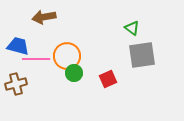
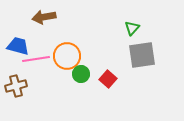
green triangle: rotated 35 degrees clockwise
pink line: rotated 8 degrees counterclockwise
green circle: moved 7 px right, 1 px down
red square: rotated 24 degrees counterclockwise
brown cross: moved 2 px down
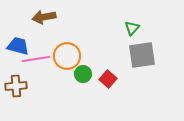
green circle: moved 2 px right
brown cross: rotated 10 degrees clockwise
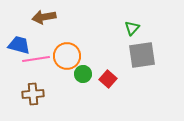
blue trapezoid: moved 1 px right, 1 px up
brown cross: moved 17 px right, 8 px down
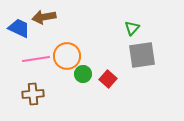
blue trapezoid: moved 17 px up; rotated 10 degrees clockwise
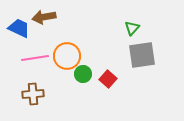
pink line: moved 1 px left, 1 px up
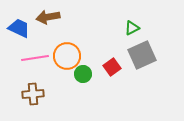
brown arrow: moved 4 px right
green triangle: rotated 21 degrees clockwise
gray square: rotated 16 degrees counterclockwise
red square: moved 4 px right, 12 px up; rotated 12 degrees clockwise
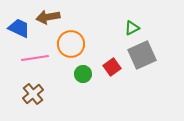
orange circle: moved 4 px right, 12 px up
brown cross: rotated 35 degrees counterclockwise
